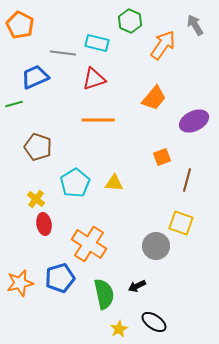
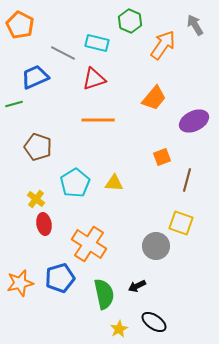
gray line: rotated 20 degrees clockwise
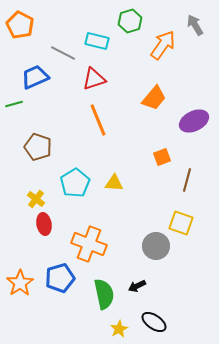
green hexagon: rotated 20 degrees clockwise
cyan rectangle: moved 2 px up
orange line: rotated 68 degrees clockwise
orange cross: rotated 12 degrees counterclockwise
orange star: rotated 20 degrees counterclockwise
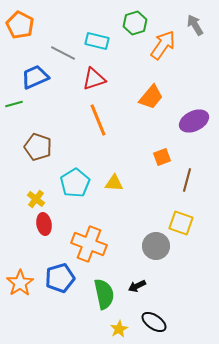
green hexagon: moved 5 px right, 2 px down
orange trapezoid: moved 3 px left, 1 px up
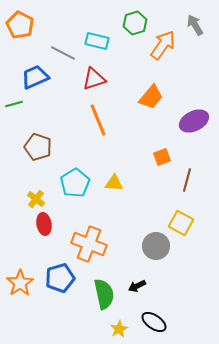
yellow square: rotated 10 degrees clockwise
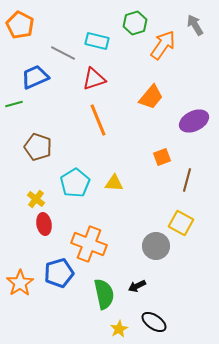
blue pentagon: moved 1 px left, 5 px up
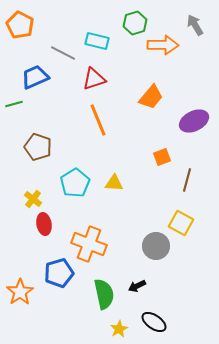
orange arrow: rotated 56 degrees clockwise
yellow cross: moved 3 px left
orange star: moved 9 px down
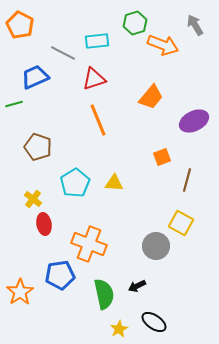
cyan rectangle: rotated 20 degrees counterclockwise
orange arrow: rotated 20 degrees clockwise
blue pentagon: moved 1 px right, 2 px down; rotated 8 degrees clockwise
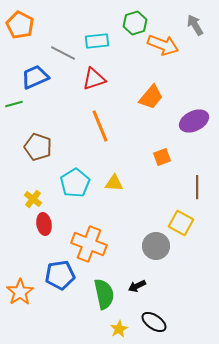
orange line: moved 2 px right, 6 px down
brown line: moved 10 px right, 7 px down; rotated 15 degrees counterclockwise
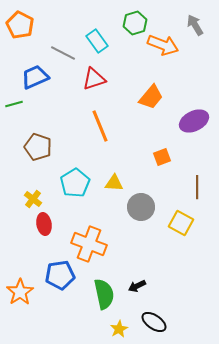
cyan rectangle: rotated 60 degrees clockwise
gray circle: moved 15 px left, 39 px up
